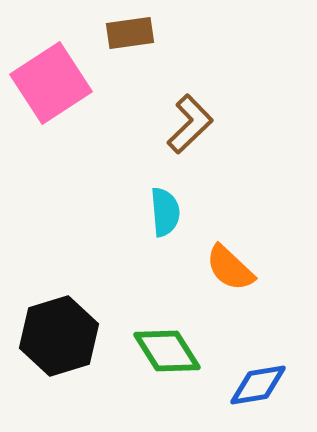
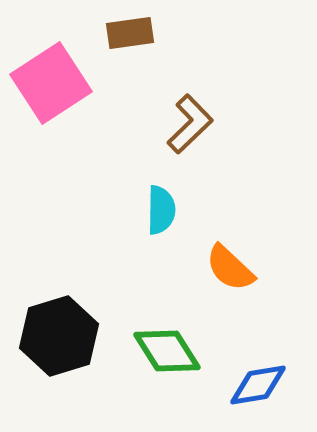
cyan semicircle: moved 4 px left, 2 px up; rotated 6 degrees clockwise
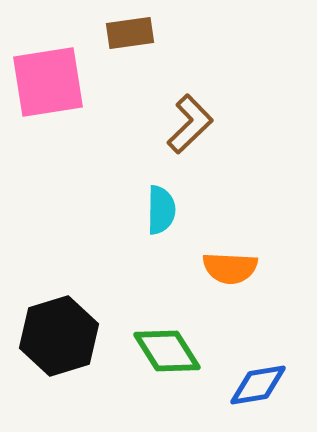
pink square: moved 3 px left, 1 px up; rotated 24 degrees clockwise
orange semicircle: rotated 40 degrees counterclockwise
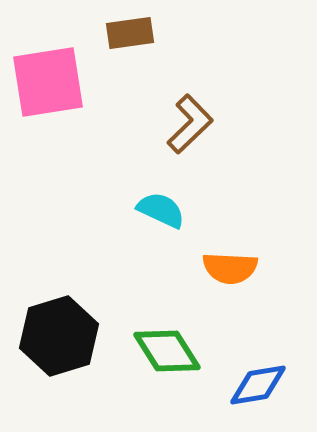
cyan semicircle: rotated 66 degrees counterclockwise
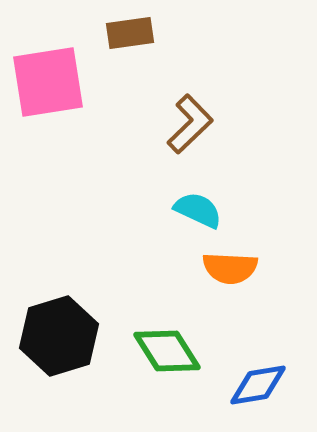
cyan semicircle: moved 37 px right
